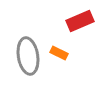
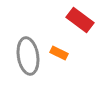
red rectangle: moved 1 px up; rotated 60 degrees clockwise
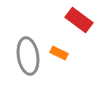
red rectangle: moved 1 px left
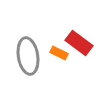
red rectangle: moved 23 px down
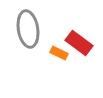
gray ellipse: moved 27 px up
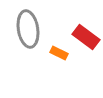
red rectangle: moved 7 px right, 6 px up
